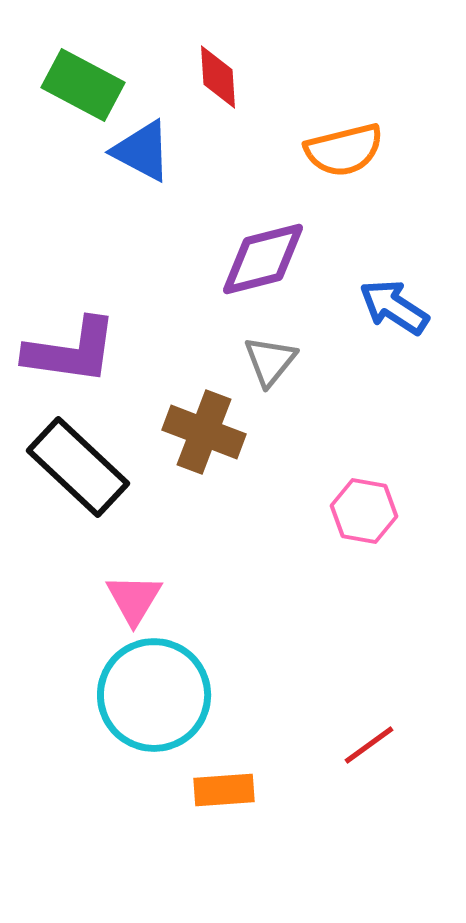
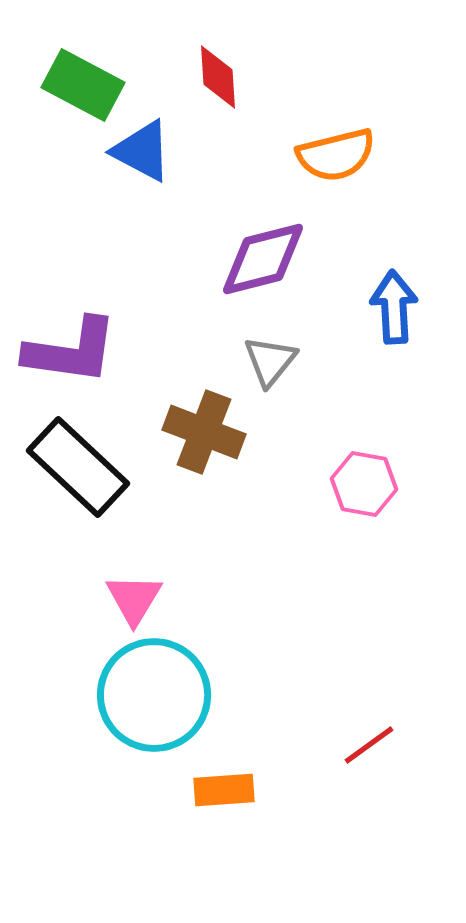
orange semicircle: moved 8 px left, 5 px down
blue arrow: rotated 54 degrees clockwise
pink hexagon: moved 27 px up
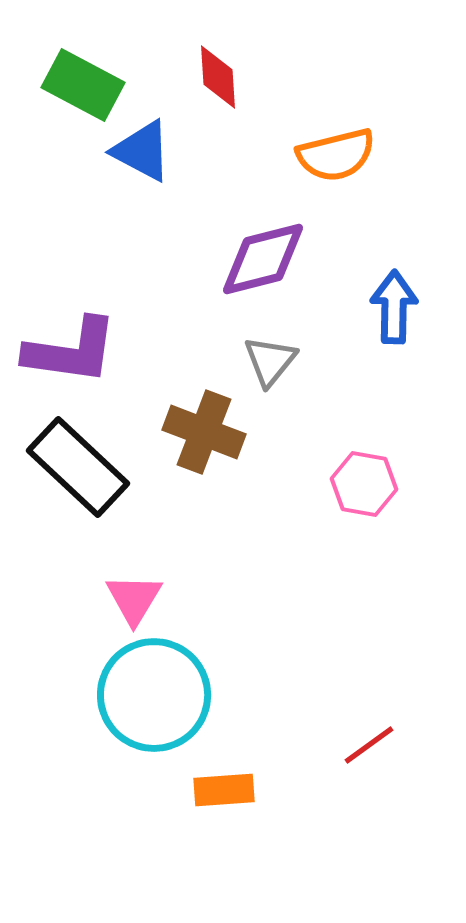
blue arrow: rotated 4 degrees clockwise
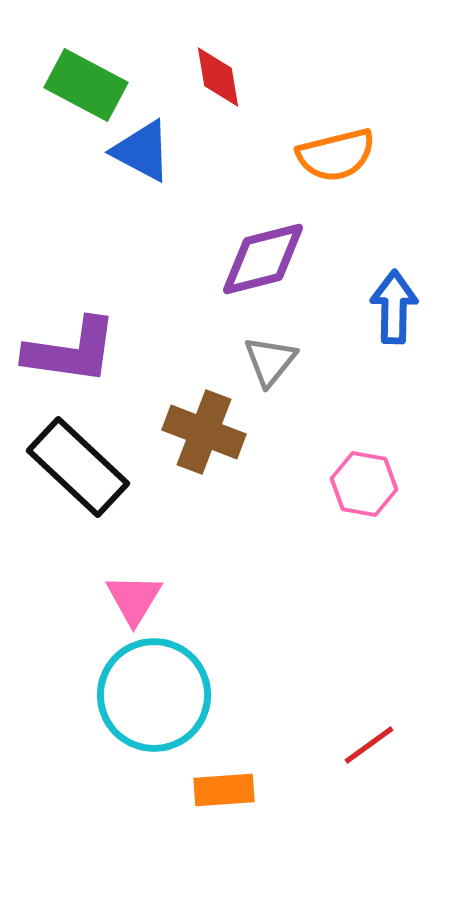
red diamond: rotated 6 degrees counterclockwise
green rectangle: moved 3 px right
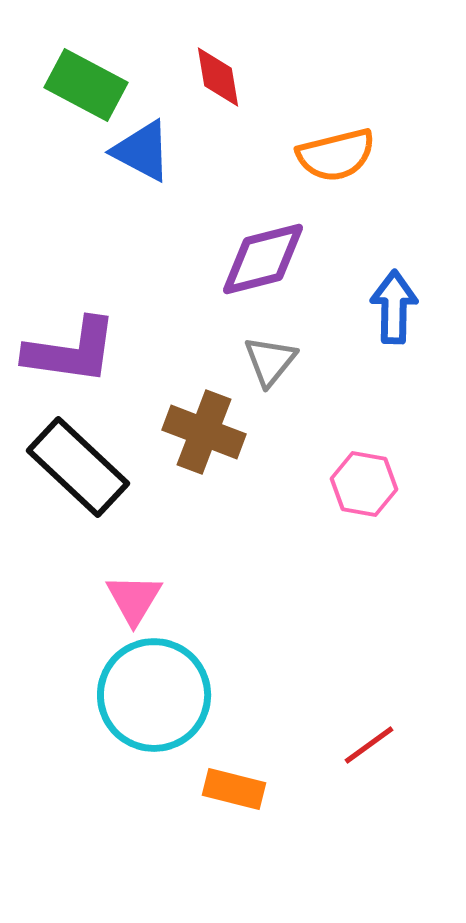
orange rectangle: moved 10 px right, 1 px up; rotated 18 degrees clockwise
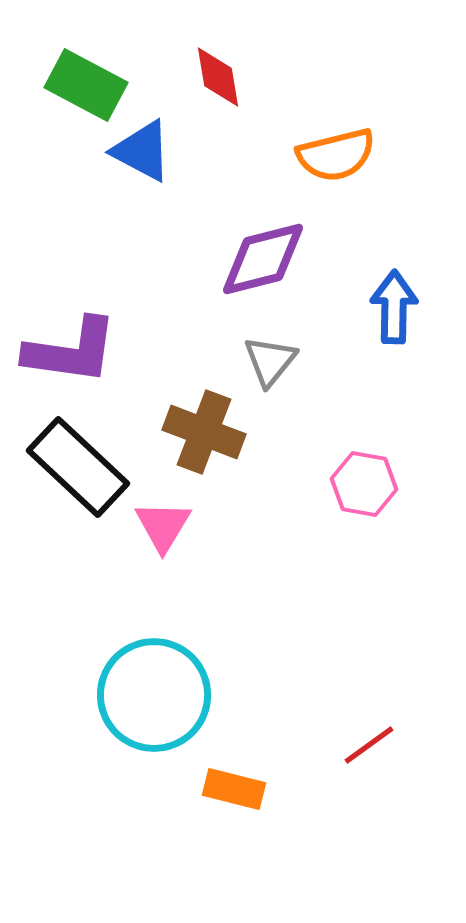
pink triangle: moved 29 px right, 73 px up
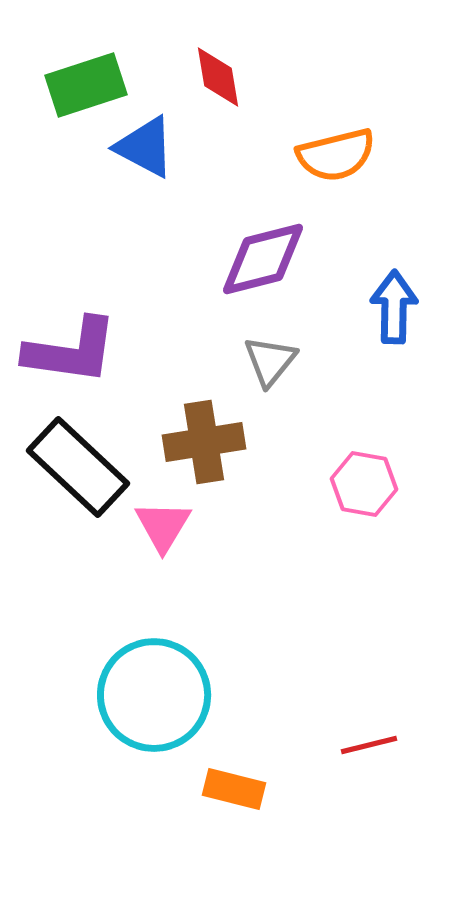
green rectangle: rotated 46 degrees counterclockwise
blue triangle: moved 3 px right, 4 px up
brown cross: moved 10 px down; rotated 30 degrees counterclockwise
red line: rotated 22 degrees clockwise
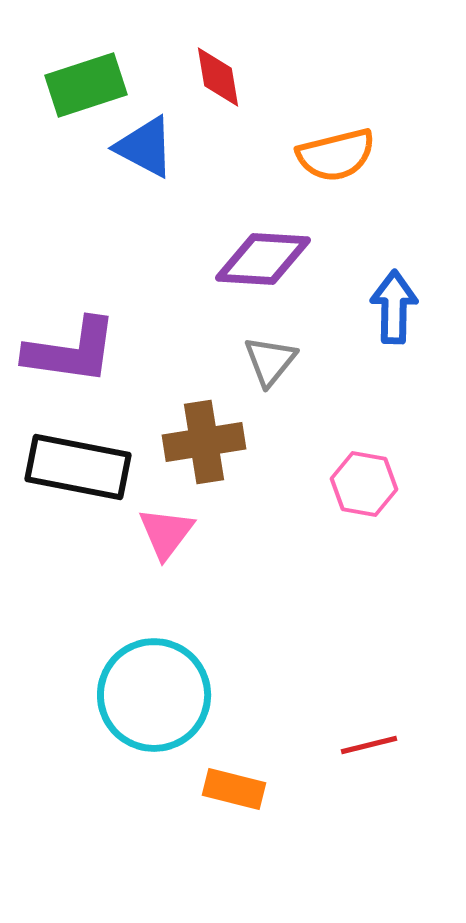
purple diamond: rotated 18 degrees clockwise
black rectangle: rotated 32 degrees counterclockwise
pink triangle: moved 3 px right, 7 px down; rotated 6 degrees clockwise
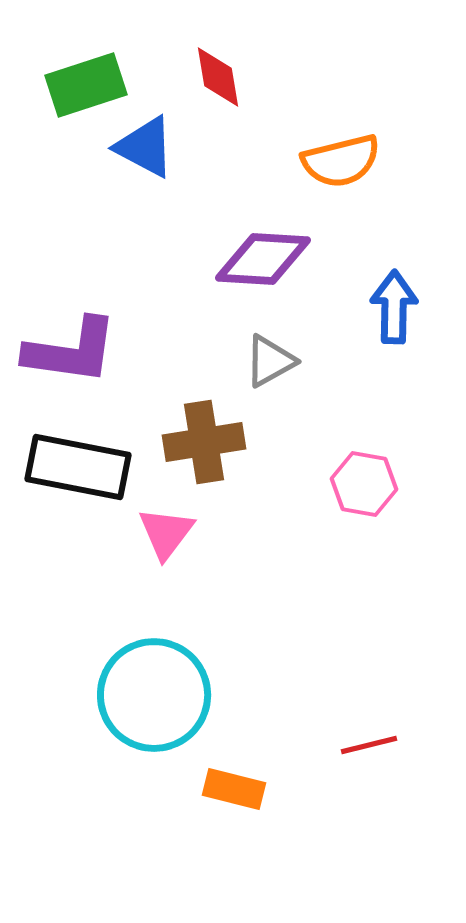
orange semicircle: moved 5 px right, 6 px down
gray triangle: rotated 22 degrees clockwise
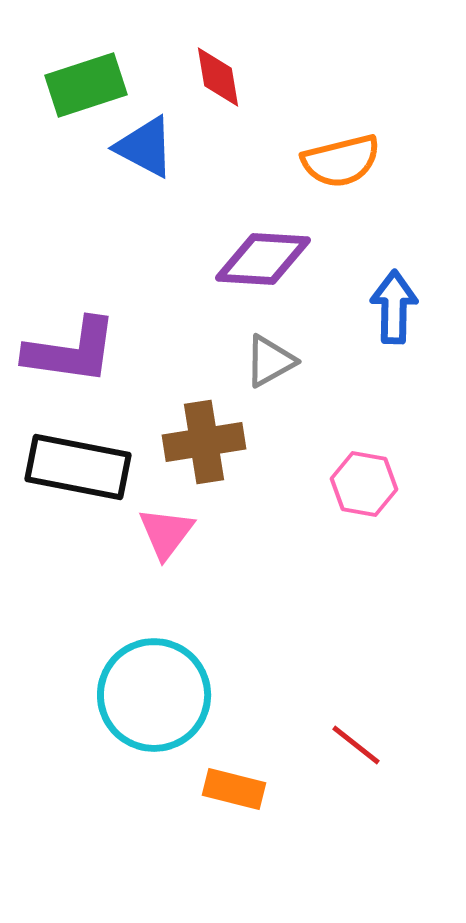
red line: moved 13 px left; rotated 52 degrees clockwise
